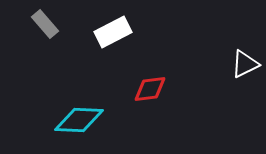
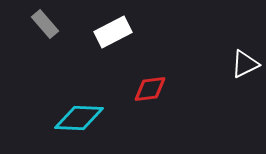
cyan diamond: moved 2 px up
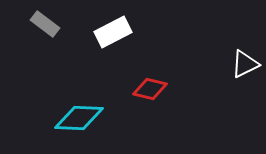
gray rectangle: rotated 12 degrees counterclockwise
red diamond: rotated 20 degrees clockwise
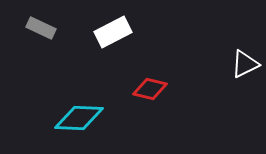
gray rectangle: moved 4 px left, 4 px down; rotated 12 degrees counterclockwise
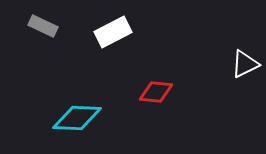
gray rectangle: moved 2 px right, 2 px up
red diamond: moved 6 px right, 3 px down; rotated 8 degrees counterclockwise
cyan diamond: moved 2 px left
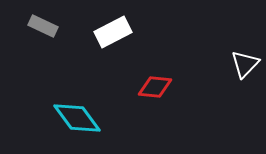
white triangle: rotated 20 degrees counterclockwise
red diamond: moved 1 px left, 5 px up
cyan diamond: rotated 51 degrees clockwise
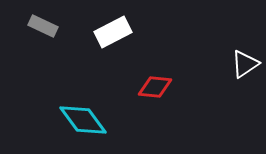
white triangle: rotated 12 degrees clockwise
cyan diamond: moved 6 px right, 2 px down
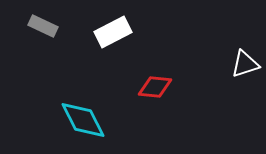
white triangle: rotated 16 degrees clockwise
cyan diamond: rotated 9 degrees clockwise
